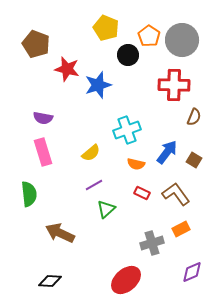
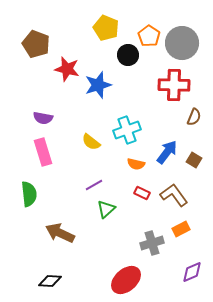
gray circle: moved 3 px down
yellow semicircle: moved 11 px up; rotated 78 degrees clockwise
brown L-shape: moved 2 px left, 1 px down
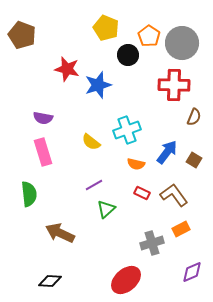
brown pentagon: moved 14 px left, 9 px up
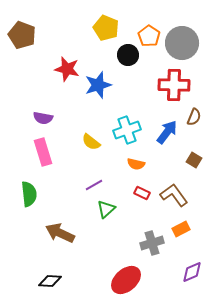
blue arrow: moved 20 px up
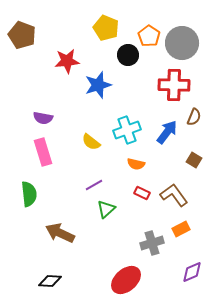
red star: moved 8 px up; rotated 20 degrees counterclockwise
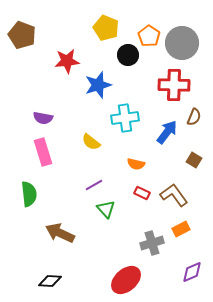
cyan cross: moved 2 px left, 12 px up; rotated 12 degrees clockwise
green triangle: rotated 30 degrees counterclockwise
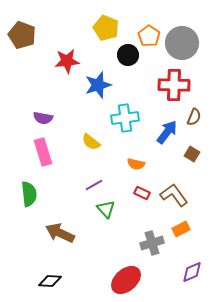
brown square: moved 2 px left, 6 px up
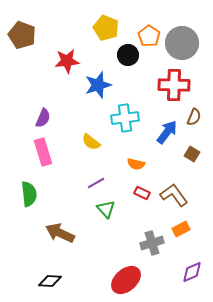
purple semicircle: rotated 78 degrees counterclockwise
purple line: moved 2 px right, 2 px up
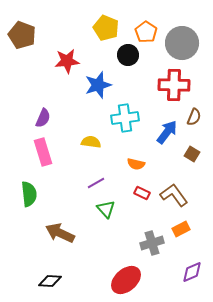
orange pentagon: moved 3 px left, 4 px up
yellow semicircle: rotated 150 degrees clockwise
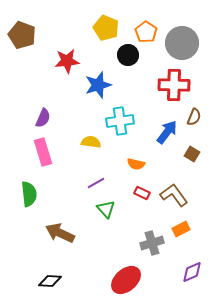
cyan cross: moved 5 px left, 3 px down
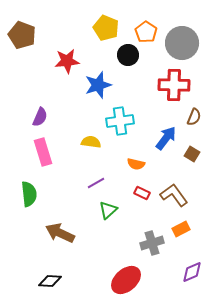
purple semicircle: moved 3 px left, 1 px up
blue arrow: moved 1 px left, 6 px down
green triangle: moved 2 px right, 1 px down; rotated 30 degrees clockwise
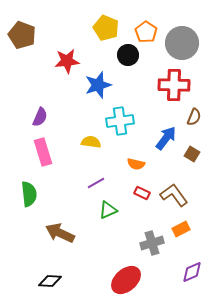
green triangle: rotated 18 degrees clockwise
